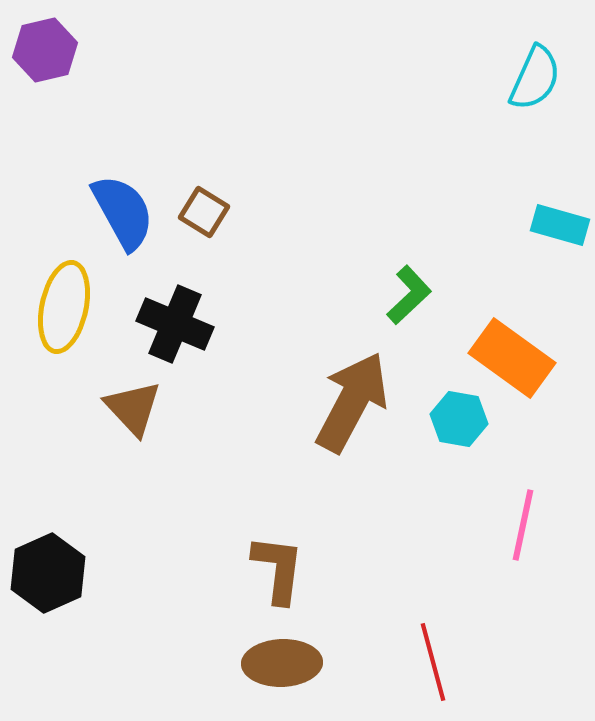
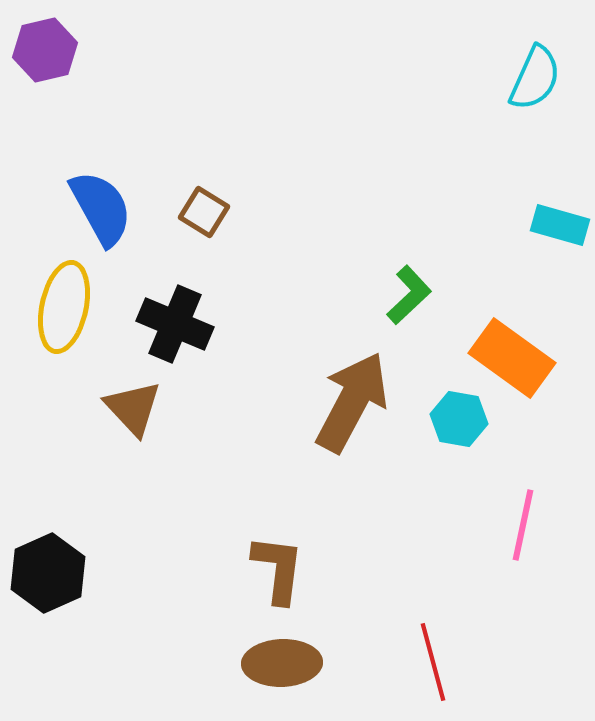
blue semicircle: moved 22 px left, 4 px up
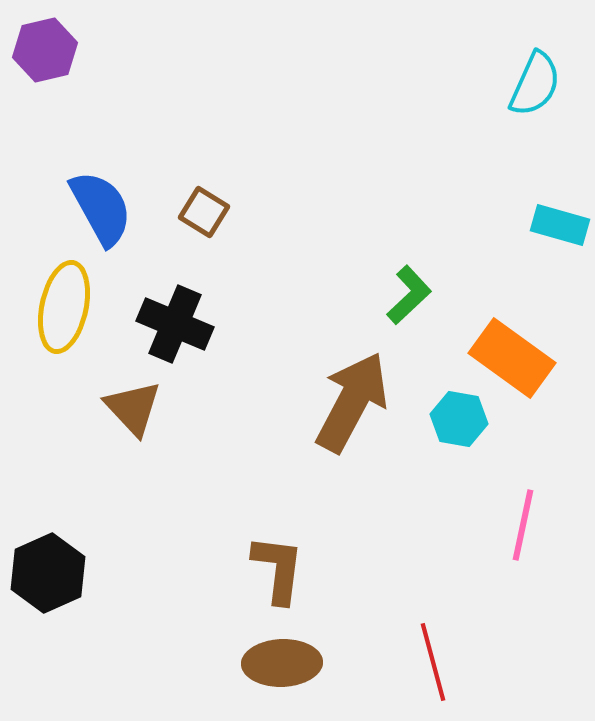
cyan semicircle: moved 6 px down
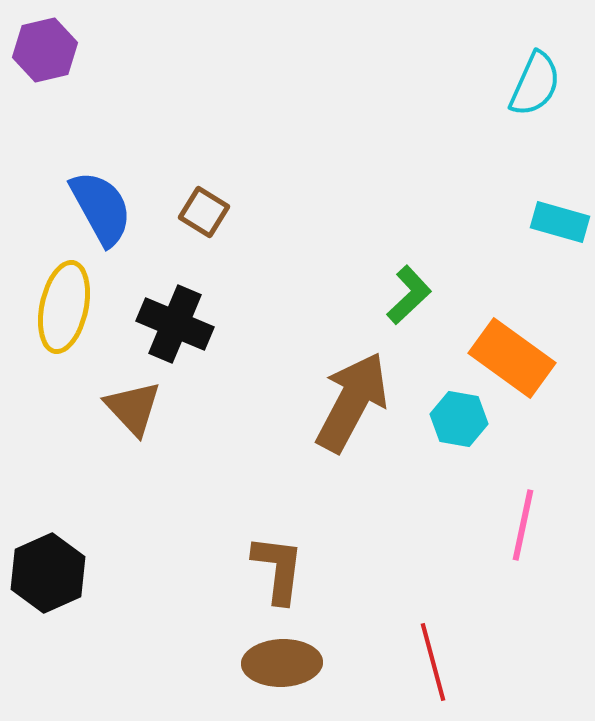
cyan rectangle: moved 3 px up
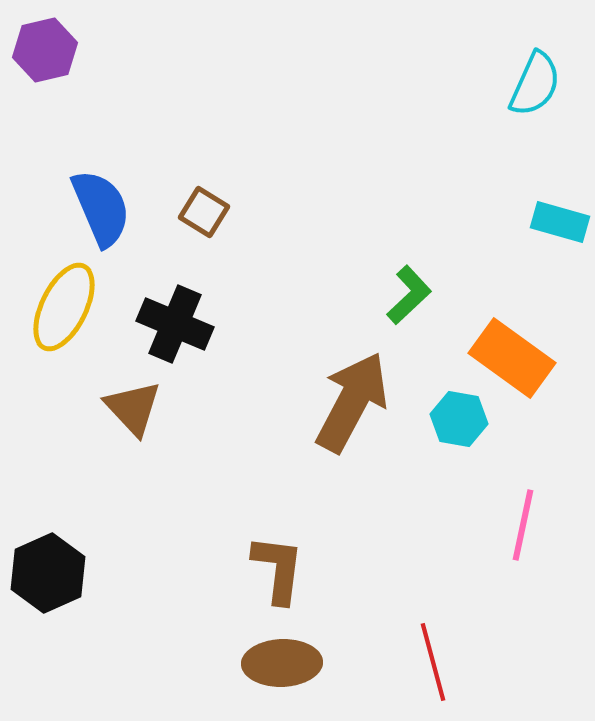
blue semicircle: rotated 6 degrees clockwise
yellow ellipse: rotated 14 degrees clockwise
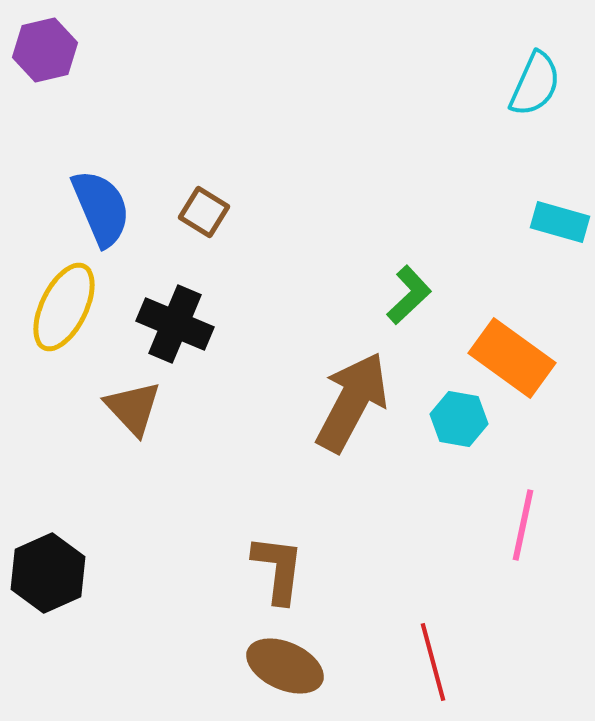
brown ellipse: moved 3 px right, 3 px down; rotated 26 degrees clockwise
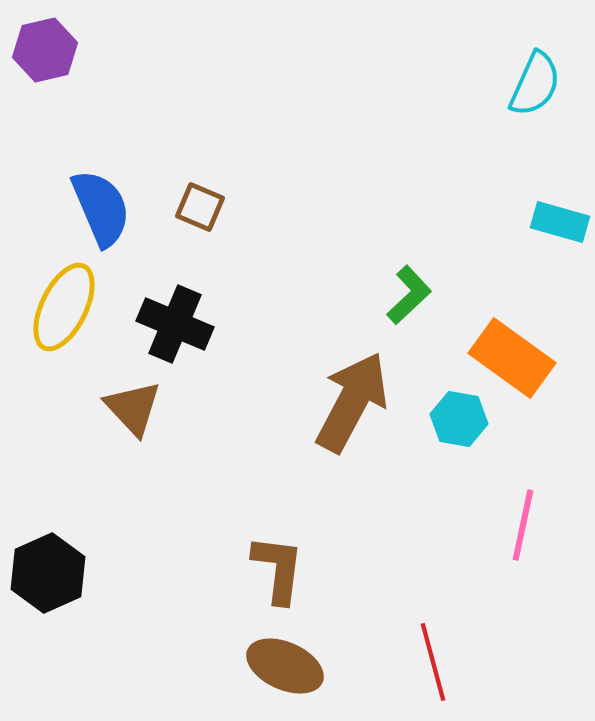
brown square: moved 4 px left, 5 px up; rotated 9 degrees counterclockwise
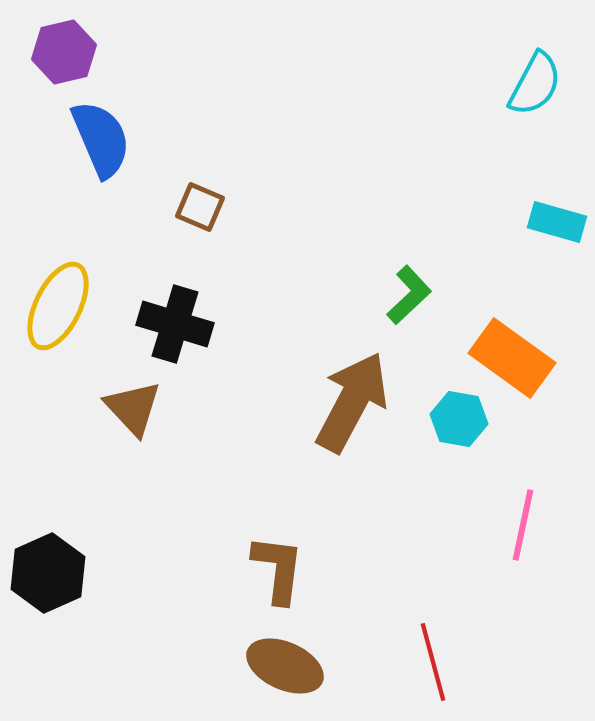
purple hexagon: moved 19 px right, 2 px down
cyan semicircle: rotated 4 degrees clockwise
blue semicircle: moved 69 px up
cyan rectangle: moved 3 px left
yellow ellipse: moved 6 px left, 1 px up
black cross: rotated 6 degrees counterclockwise
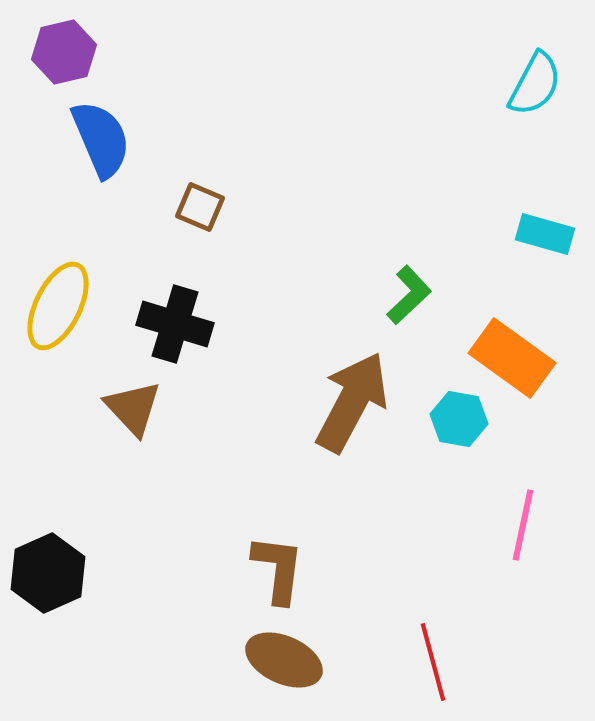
cyan rectangle: moved 12 px left, 12 px down
brown ellipse: moved 1 px left, 6 px up
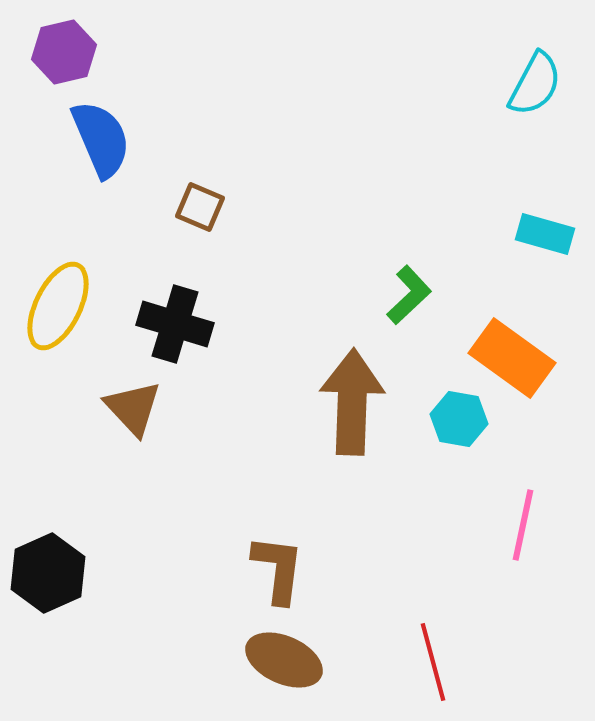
brown arrow: rotated 26 degrees counterclockwise
